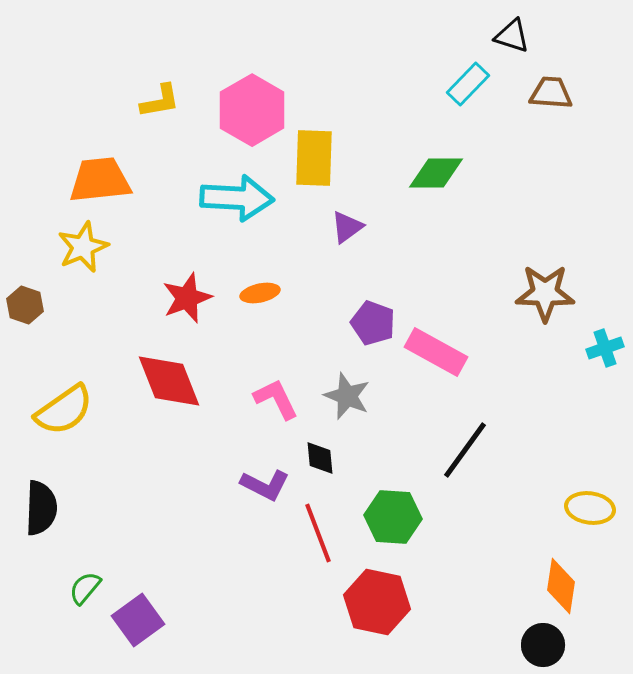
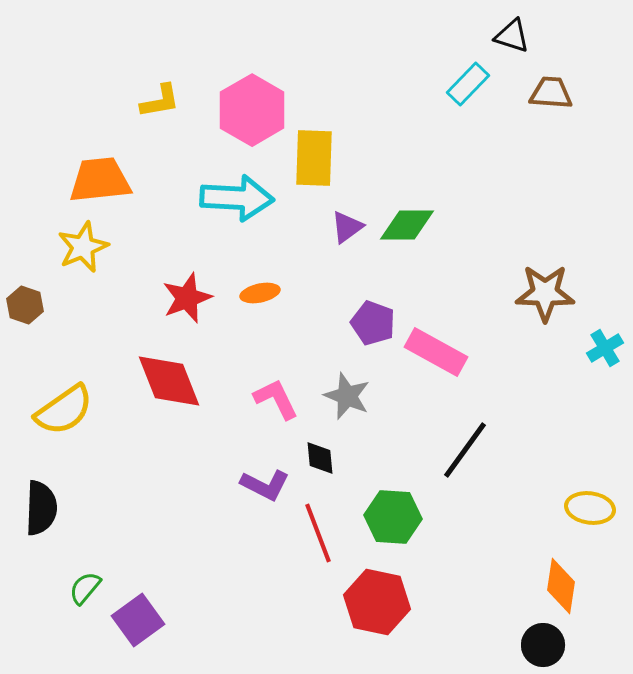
green diamond: moved 29 px left, 52 px down
cyan cross: rotated 12 degrees counterclockwise
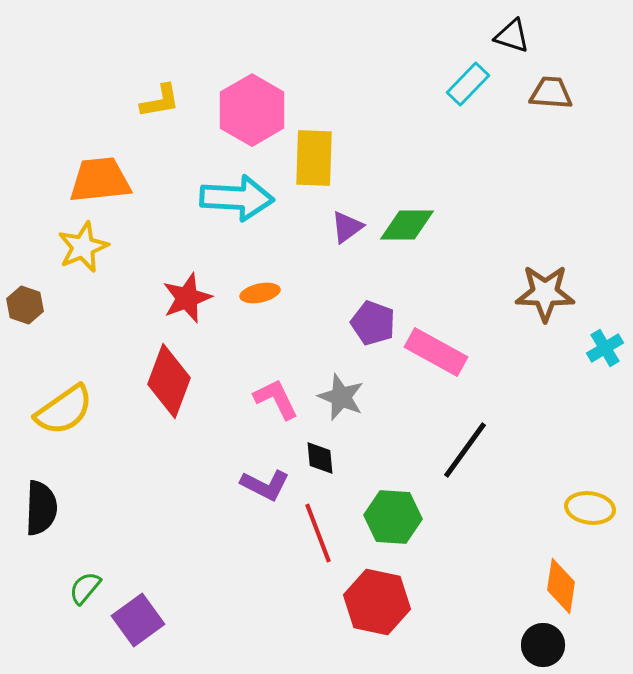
red diamond: rotated 42 degrees clockwise
gray star: moved 6 px left, 1 px down
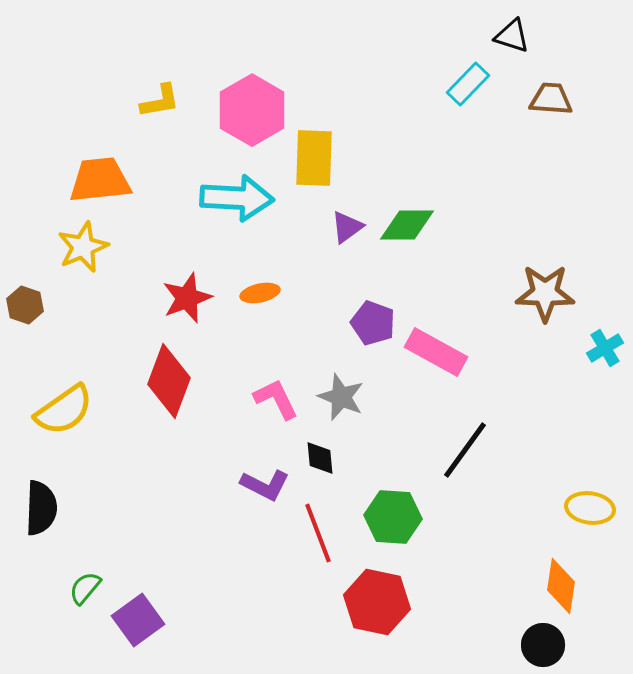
brown trapezoid: moved 6 px down
